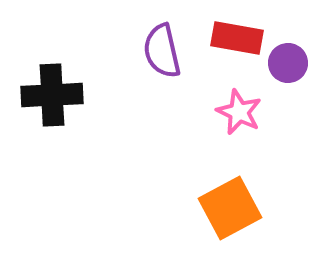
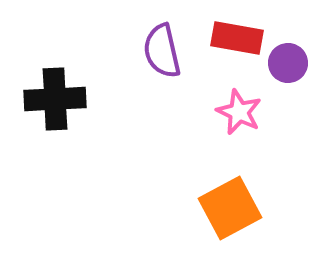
black cross: moved 3 px right, 4 px down
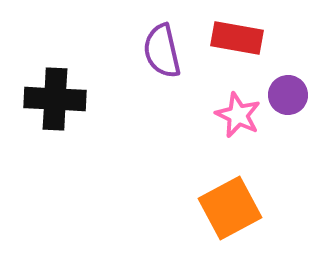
purple circle: moved 32 px down
black cross: rotated 6 degrees clockwise
pink star: moved 1 px left, 3 px down
